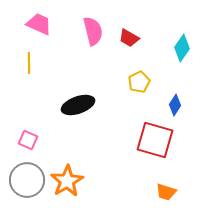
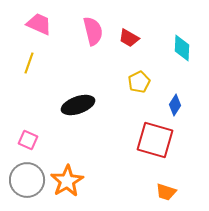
cyan diamond: rotated 32 degrees counterclockwise
yellow line: rotated 20 degrees clockwise
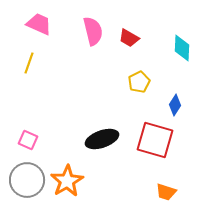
black ellipse: moved 24 px right, 34 px down
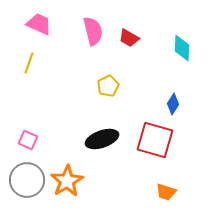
yellow pentagon: moved 31 px left, 4 px down
blue diamond: moved 2 px left, 1 px up
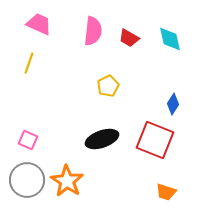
pink semicircle: rotated 20 degrees clockwise
cyan diamond: moved 12 px left, 9 px up; rotated 16 degrees counterclockwise
red square: rotated 6 degrees clockwise
orange star: rotated 8 degrees counterclockwise
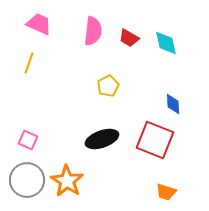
cyan diamond: moved 4 px left, 4 px down
blue diamond: rotated 35 degrees counterclockwise
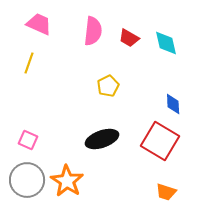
red square: moved 5 px right, 1 px down; rotated 9 degrees clockwise
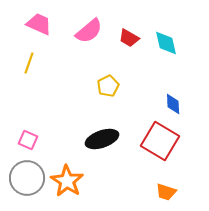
pink semicircle: moved 4 px left; rotated 44 degrees clockwise
gray circle: moved 2 px up
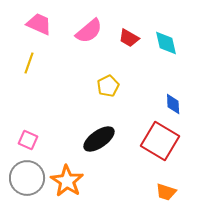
black ellipse: moved 3 px left; rotated 16 degrees counterclockwise
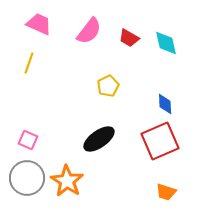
pink semicircle: rotated 12 degrees counterclockwise
blue diamond: moved 8 px left
red square: rotated 36 degrees clockwise
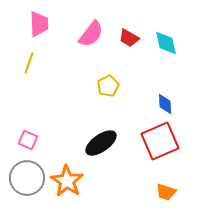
pink trapezoid: rotated 64 degrees clockwise
pink semicircle: moved 2 px right, 3 px down
black ellipse: moved 2 px right, 4 px down
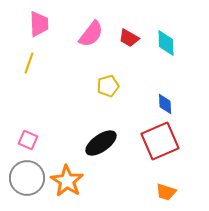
cyan diamond: rotated 12 degrees clockwise
yellow pentagon: rotated 10 degrees clockwise
